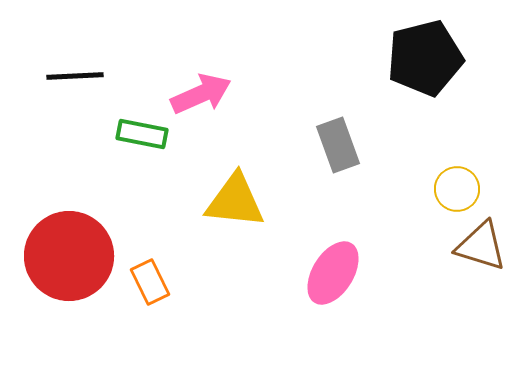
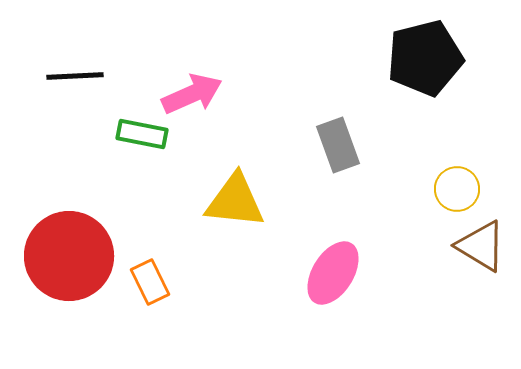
pink arrow: moved 9 px left
brown triangle: rotated 14 degrees clockwise
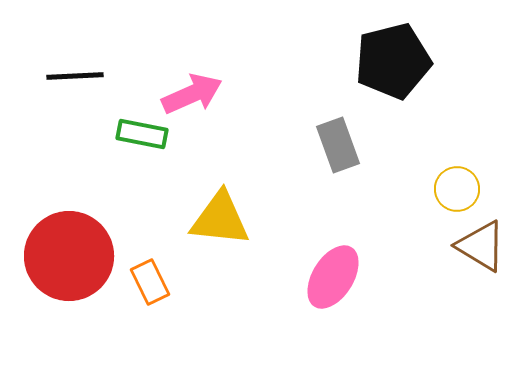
black pentagon: moved 32 px left, 3 px down
yellow triangle: moved 15 px left, 18 px down
pink ellipse: moved 4 px down
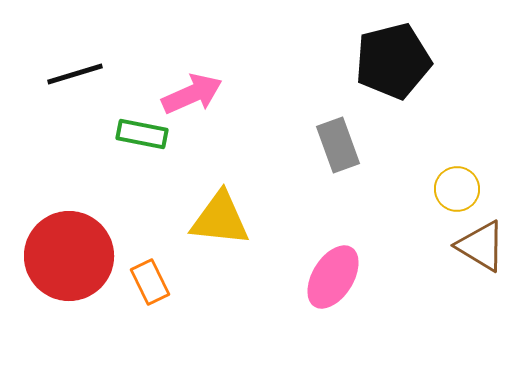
black line: moved 2 px up; rotated 14 degrees counterclockwise
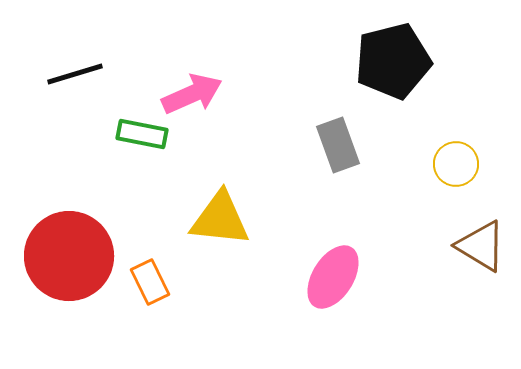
yellow circle: moved 1 px left, 25 px up
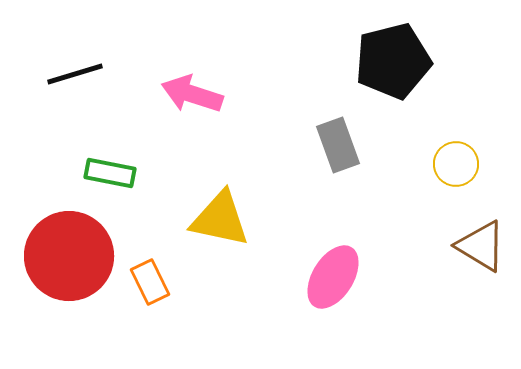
pink arrow: rotated 138 degrees counterclockwise
green rectangle: moved 32 px left, 39 px down
yellow triangle: rotated 6 degrees clockwise
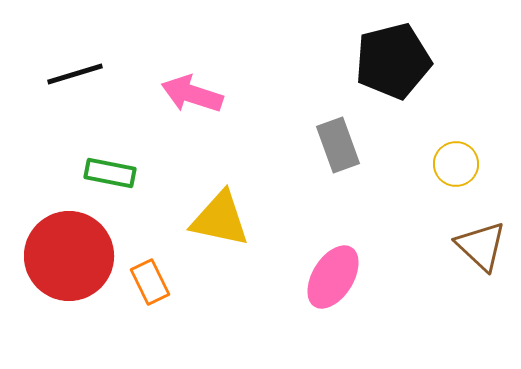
brown triangle: rotated 12 degrees clockwise
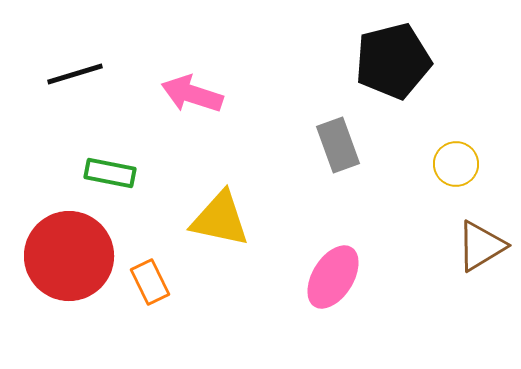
brown triangle: rotated 46 degrees clockwise
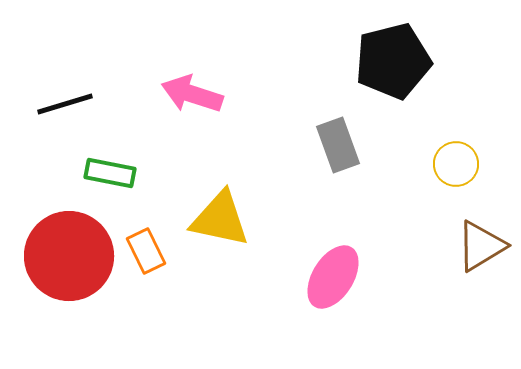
black line: moved 10 px left, 30 px down
orange rectangle: moved 4 px left, 31 px up
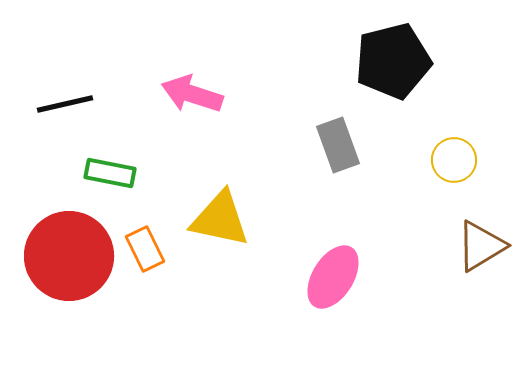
black line: rotated 4 degrees clockwise
yellow circle: moved 2 px left, 4 px up
orange rectangle: moved 1 px left, 2 px up
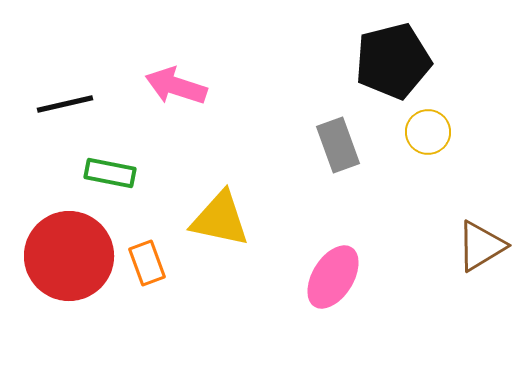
pink arrow: moved 16 px left, 8 px up
yellow circle: moved 26 px left, 28 px up
orange rectangle: moved 2 px right, 14 px down; rotated 6 degrees clockwise
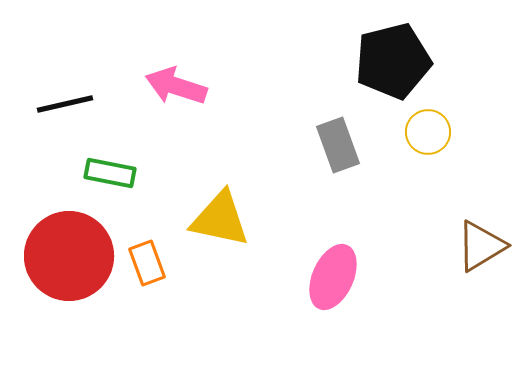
pink ellipse: rotated 8 degrees counterclockwise
